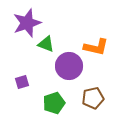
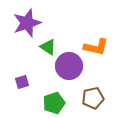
green triangle: moved 2 px right, 3 px down; rotated 12 degrees clockwise
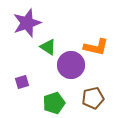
purple circle: moved 2 px right, 1 px up
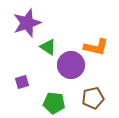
green pentagon: rotated 25 degrees clockwise
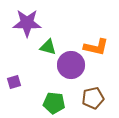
purple star: rotated 20 degrees clockwise
green triangle: rotated 18 degrees counterclockwise
purple square: moved 8 px left
